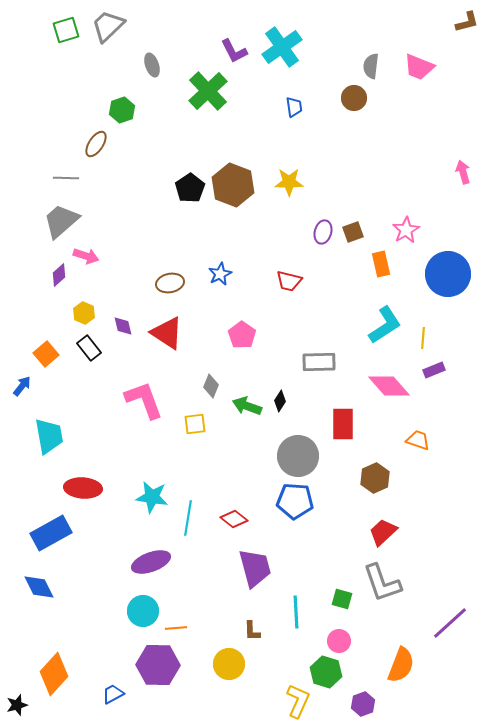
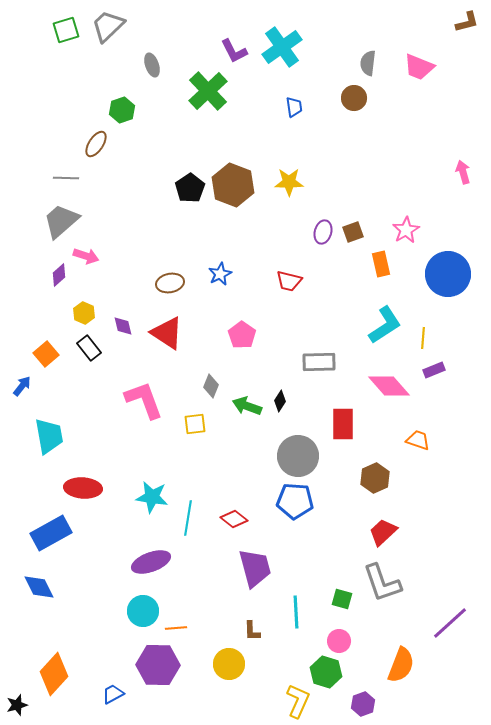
gray semicircle at (371, 66): moved 3 px left, 3 px up
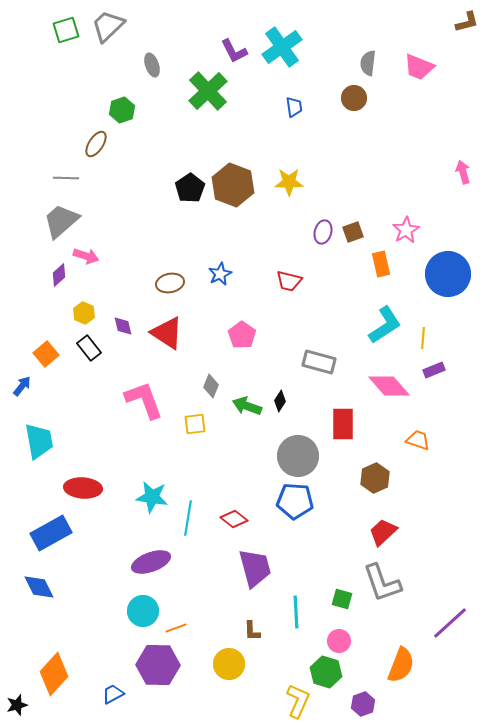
gray rectangle at (319, 362): rotated 16 degrees clockwise
cyan trapezoid at (49, 436): moved 10 px left, 5 px down
orange line at (176, 628): rotated 15 degrees counterclockwise
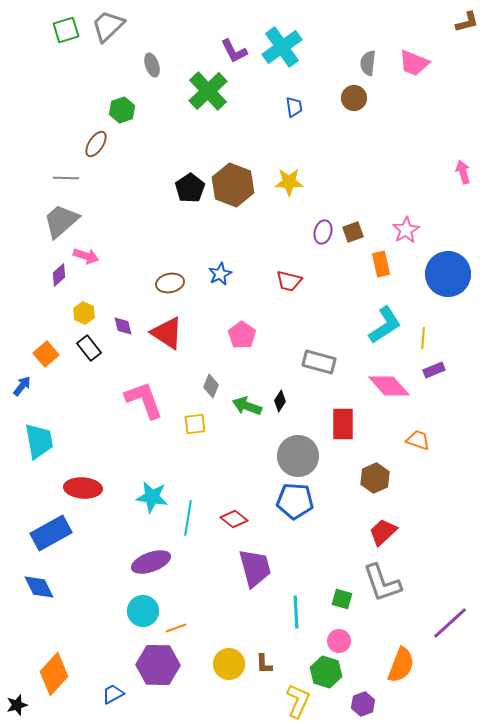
pink trapezoid at (419, 67): moved 5 px left, 4 px up
brown L-shape at (252, 631): moved 12 px right, 33 px down
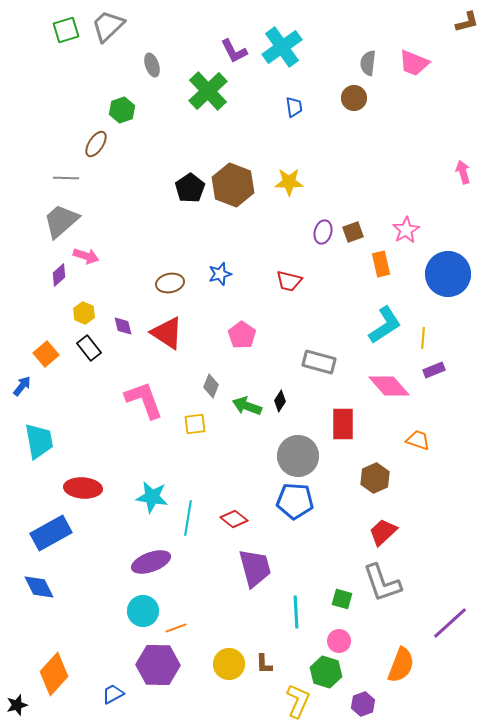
blue star at (220, 274): rotated 10 degrees clockwise
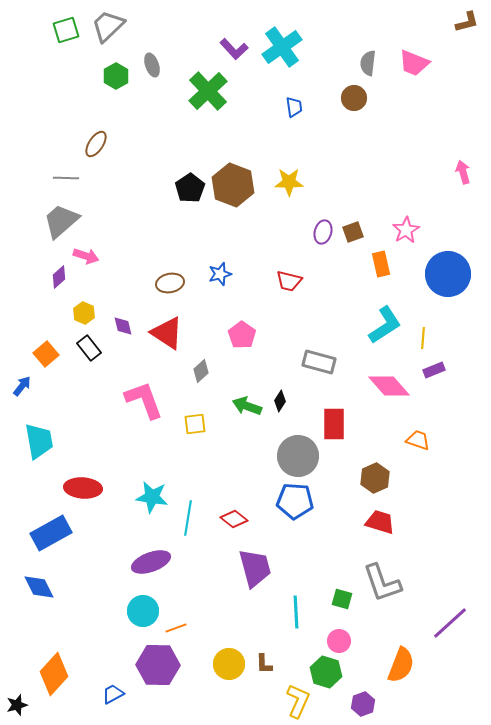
purple L-shape at (234, 51): moved 2 px up; rotated 16 degrees counterclockwise
green hexagon at (122, 110): moved 6 px left, 34 px up; rotated 10 degrees counterclockwise
purple diamond at (59, 275): moved 2 px down
gray diamond at (211, 386): moved 10 px left, 15 px up; rotated 25 degrees clockwise
red rectangle at (343, 424): moved 9 px left
red trapezoid at (383, 532): moved 3 px left, 10 px up; rotated 60 degrees clockwise
